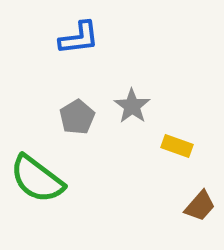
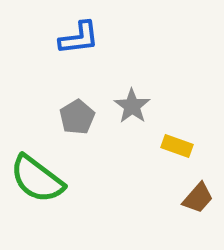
brown trapezoid: moved 2 px left, 8 px up
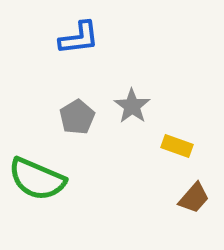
green semicircle: rotated 14 degrees counterclockwise
brown trapezoid: moved 4 px left
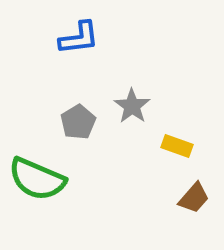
gray pentagon: moved 1 px right, 5 px down
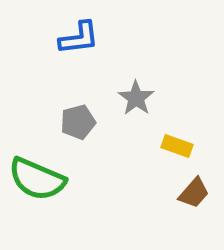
gray star: moved 4 px right, 8 px up
gray pentagon: rotated 16 degrees clockwise
brown trapezoid: moved 5 px up
